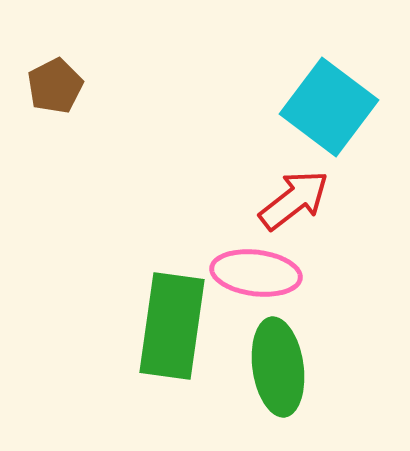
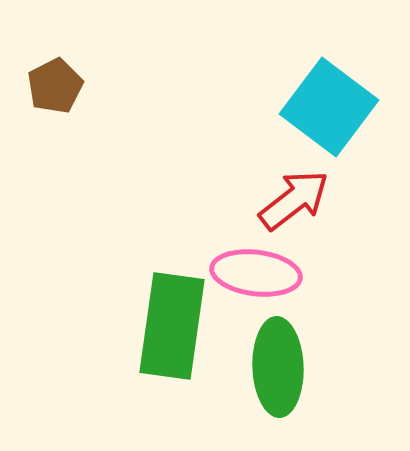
green ellipse: rotated 6 degrees clockwise
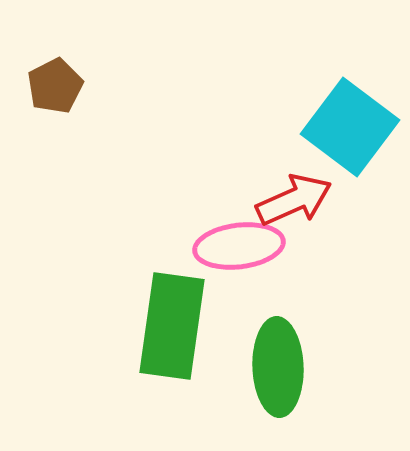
cyan square: moved 21 px right, 20 px down
red arrow: rotated 14 degrees clockwise
pink ellipse: moved 17 px left, 27 px up; rotated 14 degrees counterclockwise
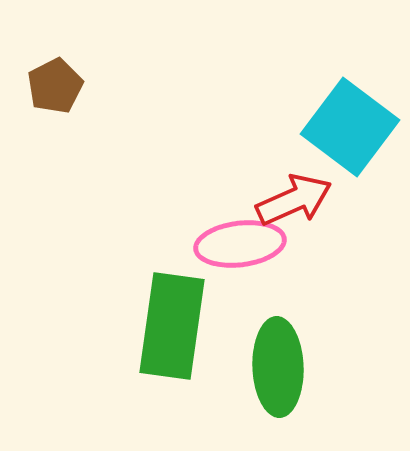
pink ellipse: moved 1 px right, 2 px up
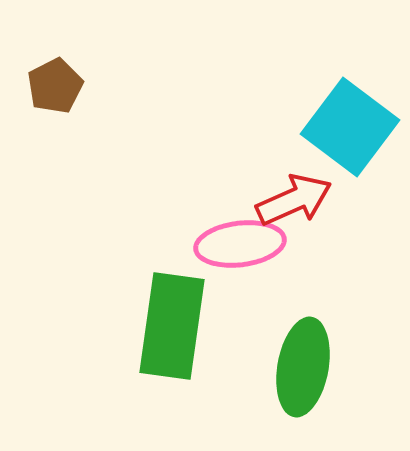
green ellipse: moved 25 px right; rotated 12 degrees clockwise
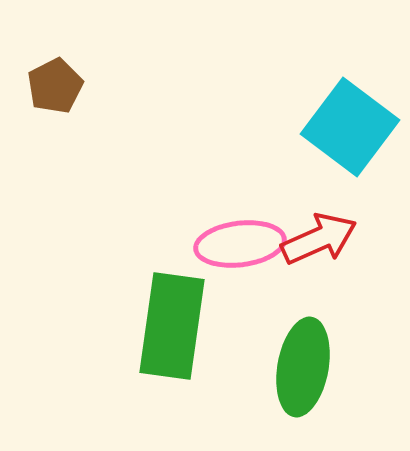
red arrow: moved 25 px right, 39 px down
